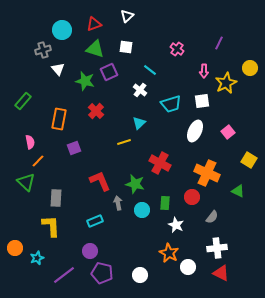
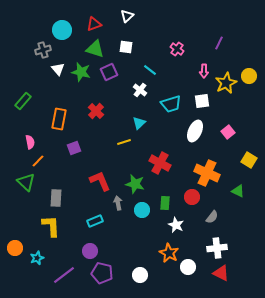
yellow circle at (250, 68): moved 1 px left, 8 px down
green star at (85, 81): moved 4 px left, 9 px up
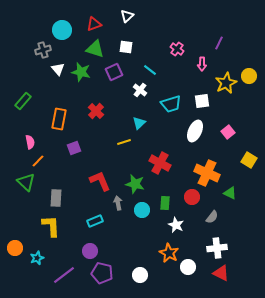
pink arrow at (204, 71): moved 2 px left, 7 px up
purple square at (109, 72): moved 5 px right
green triangle at (238, 191): moved 8 px left, 2 px down
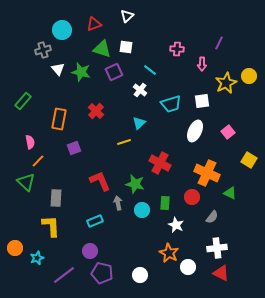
green triangle at (95, 49): moved 7 px right
pink cross at (177, 49): rotated 32 degrees counterclockwise
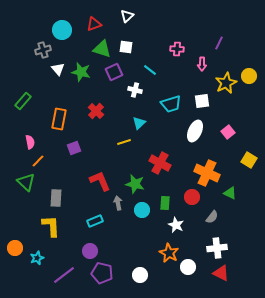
white cross at (140, 90): moved 5 px left; rotated 24 degrees counterclockwise
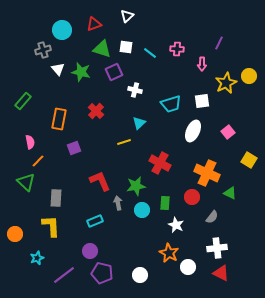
cyan line at (150, 70): moved 17 px up
white ellipse at (195, 131): moved 2 px left
green star at (135, 184): moved 1 px right, 2 px down; rotated 24 degrees counterclockwise
orange circle at (15, 248): moved 14 px up
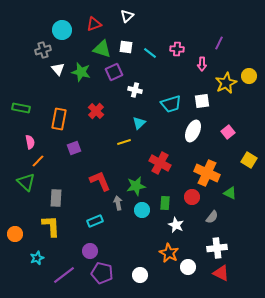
green rectangle at (23, 101): moved 2 px left, 7 px down; rotated 60 degrees clockwise
